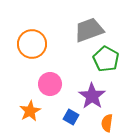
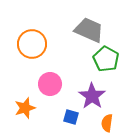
gray trapezoid: rotated 44 degrees clockwise
orange star: moved 5 px left, 3 px up; rotated 10 degrees clockwise
blue square: rotated 14 degrees counterclockwise
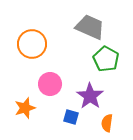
gray trapezoid: moved 1 px right, 3 px up
purple star: moved 2 px left
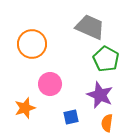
purple star: moved 10 px right, 1 px up; rotated 12 degrees counterclockwise
blue square: rotated 28 degrees counterclockwise
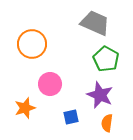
gray trapezoid: moved 5 px right, 4 px up
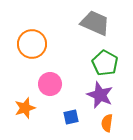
green pentagon: moved 1 px left, 4 px down
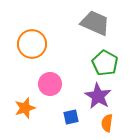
purple star: moved 2 px left, 1 px down; rotated 8 degrees clockwise
